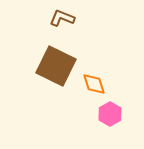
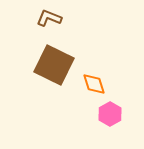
brown L-shape: moved 13 px left
brown square: moved 2 px left, 1 px up
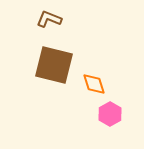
brown L-shape: moved 1 px down
brown square: rotated 12 degrees counterclockwise
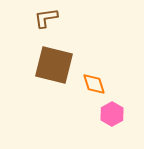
brown L-shape: moved 3 px left, 1 px up; rotated 30 degrees counterclockwise
pink hexagon: moved 2 px right
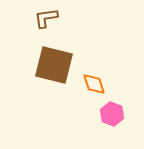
pink hexagon: rotated 10 degrees counterclockwise
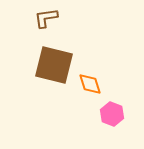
orange diamond: moved 4 px left
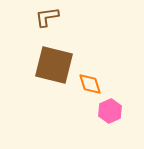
brown L-shape: moved 1 px right, 1 px up
pink hexagon: moved 2 px left, 3 px up; rotated 15 degrees clockwise
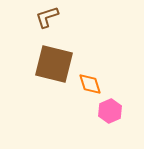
brown L-shape: rotated 10 degrees counterclockwise
brown square: moved 1 px up
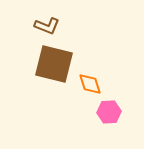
brown L-shape: moved 9 px down; rotated 140 degrees counterclockwise
pink hexagon: moved 1 px left, 1 px down; rotated 20 degrees clockwise
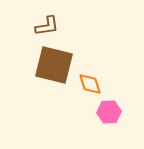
brown L-shape: rotated 30 degrees counterclockwise
brown square: moved 1 px down
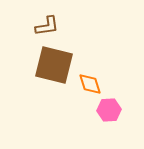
pink hexagon: moved 2 px up
